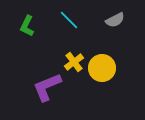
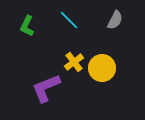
gray semicircle: rotated 36 degrees counterclockwise
purple L-shape: moved 1 px left, 1 px down
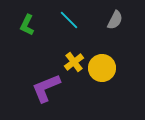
green L-shape: moved 1 px up
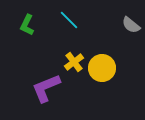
gray semicircle: moved 16 px right, 5 px down; rotated 102 degrees clockwise
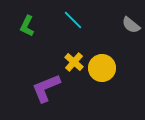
cyan line: moved 4 px right
green L-shape: moved 1 px down
yellow cross: rotated 12 degrees counterclockwise
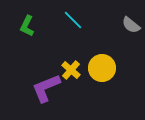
yellow cross: moved 3 px left, 8 px down
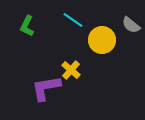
cyan line: rotated 10 degrees counterclockwise
yellow circle: moved 28 px up
purple L-shape: rotated 12 degrees clockwise
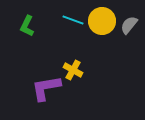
cyan line: rotated 15 degrees counterclockwise
gray semicircle: moved 2 px left; rotated 90 degrees clockwise
yellow circle: moved 19 px up
yellow cross: moved 2 px right; rotated 12 degrees counterclockwise
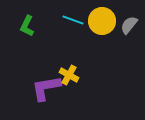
yellow cross: moved 4 px left, 5 px down
